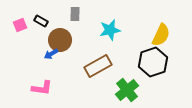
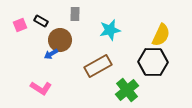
black hexagon: rotated 20 degrees clockwise
pink L-shape: moved 1 px left; rotated 25 degrees clockwise
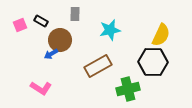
green cross: moved 1 px right, 1 px up; rotated 25 degrees clockwise
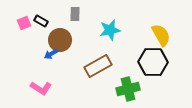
pink square: moved 4 px right, 2 px up
yellow semicircle: rotated 55 degrees counterclockwise
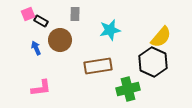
pink square: moved 4 px right, 9 px up
yellow semicircle: moved 2 px down; rotated 70 degrees clockwise
blue arrow: moved 15 px left, 6 px up; rotated 96 degrees clockwise
black hexagon: rotated 24 degrees clockwise
brown rectangle: rotated 20 degrees clockwise
pink L-shape: rotated 40 degrees counterclockwise
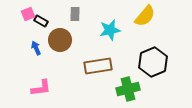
yellow semicircle: moved 16 px left, 21 px up
black hexagon: rotated 12 degrees clockwise
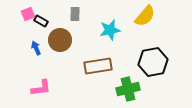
black hexagon: rotated 12 degrees clockwise
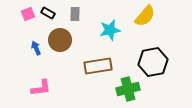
black rectangle: moved 7 px right, 8 px up
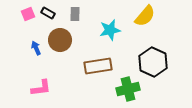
black hexagon: rotated 24 degrees counterclockwise
